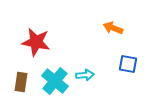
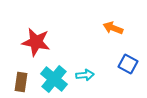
blue square: rotated 18 degrees clockwise
cyan cross: moved 1 px left, 2 px up
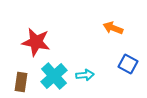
cyan cross: moved 3 px up; rotated 8 degrees clockwise
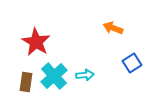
red star: rotated 20 degrees clockwise
blue square: moved 4 px right, 1 px up; rotated 30 degrees clockwise
brown rectangle: moved 5 px right
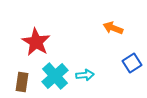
cyan cross: moved 1 px right
brown rectangle: moved 4 px left
